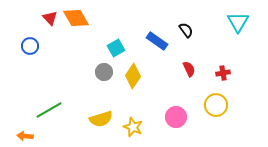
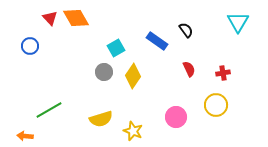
yellow star: moved 4 px down
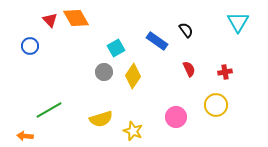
red triangle: moved 2 px down
red cross: moved 2 px right, 1 px up
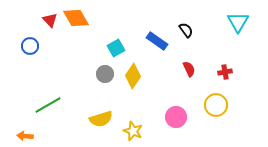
gray circle: moved 1 px right, 2 px down
green line: moved 1 px left, 5 px up
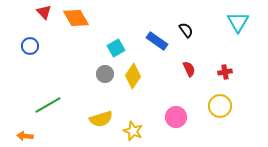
red triangle: moved 6 px left, 8 px up
yellow circle: moved 4 px right, 1 px down
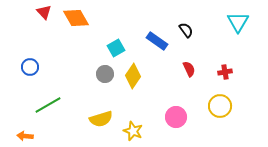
blue circle: moved 21 px down
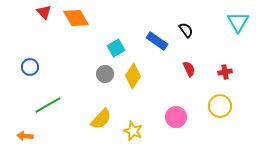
yellow semicircle: rotated 30 degrees counterclockwise
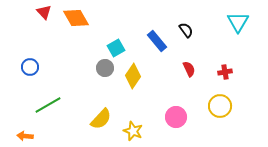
blue rectangle: rotated 15 degrees clockwise
gray circle: moved 6 px up
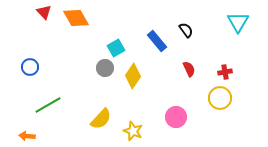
yellow circle: moved 8 px up
orange arrow: moved 2 px right
